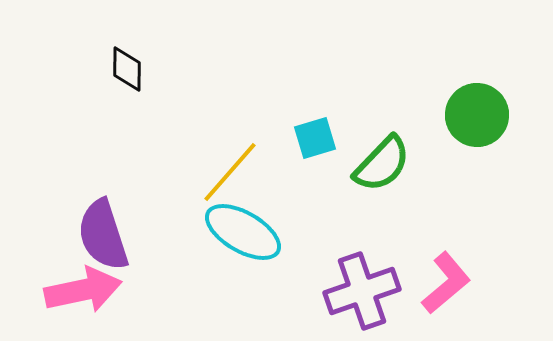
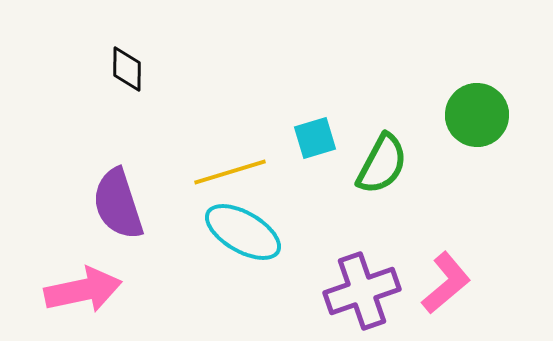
green semicircle: rotated 16 degrees counterclockwise
yellow line: rotated 32 degrees clockwise
purple semicircle: moved 15 px right, 31 px up
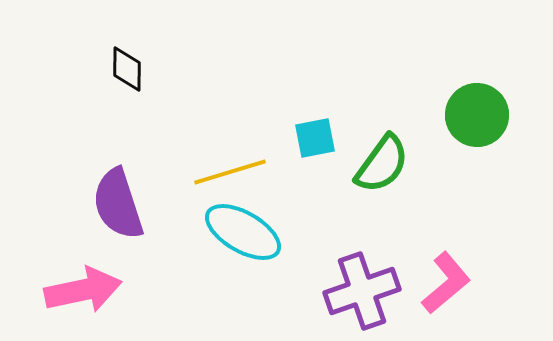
cyan square: rotated 6 degrees clockwise
green semicircle: rotated 8 degrees clockwise
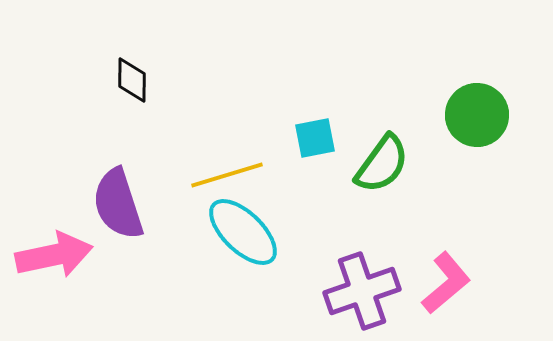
black diamond: moved 5 px right, 11 px down
yellow line: moved 3 px left, 3 px down
cyan ellipse: rotated 14 degrees clockwise
pink arrow: moved 29 px left, 35 px up
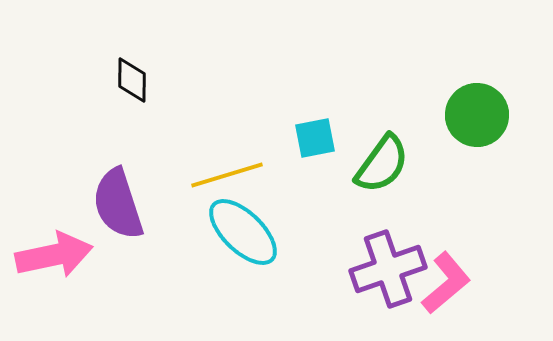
purple cross: moved 26 px right, 22 px up
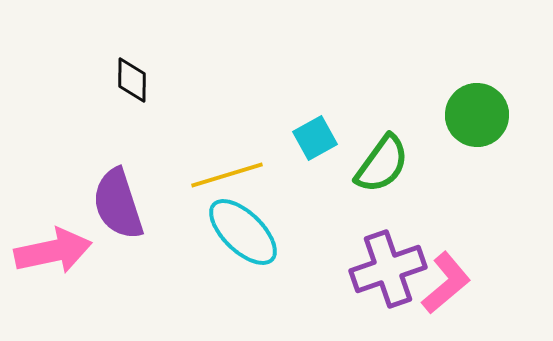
cyan square: rotated 18 degrees counterclockwise
pink arrow: moved 1 px left, 4 px up
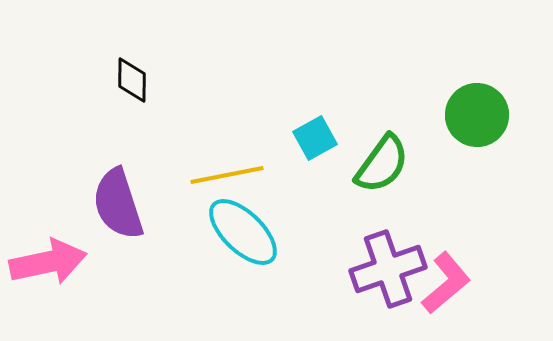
yellow line: rotated 6 degrees clockwise
pink arrow: moved 5 px left, 11 px down
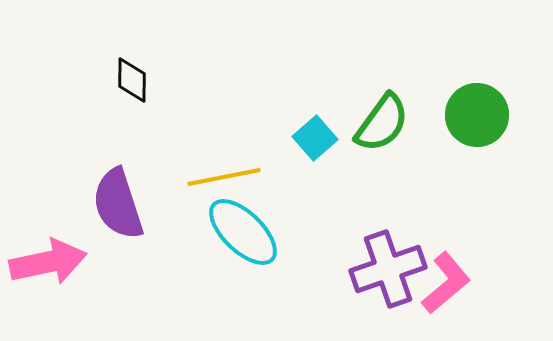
cyan square: rotated 12 degrees counterclockwise
green semicircle: moved 41 px up
yellow line: moved 3 px left, 2 px down
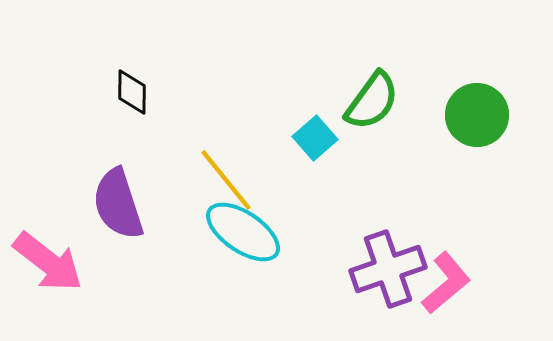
black diamond: moved 12 px down
green semicircle: moved 10 px left, 22 px up
yellow line: moved 2 px right, 3 px down; rotated 62 degrees clockwise
cyan ellipse: rotated 10 degrees counterclockwise
pink arrow: rotated 50 degrees clockwise
